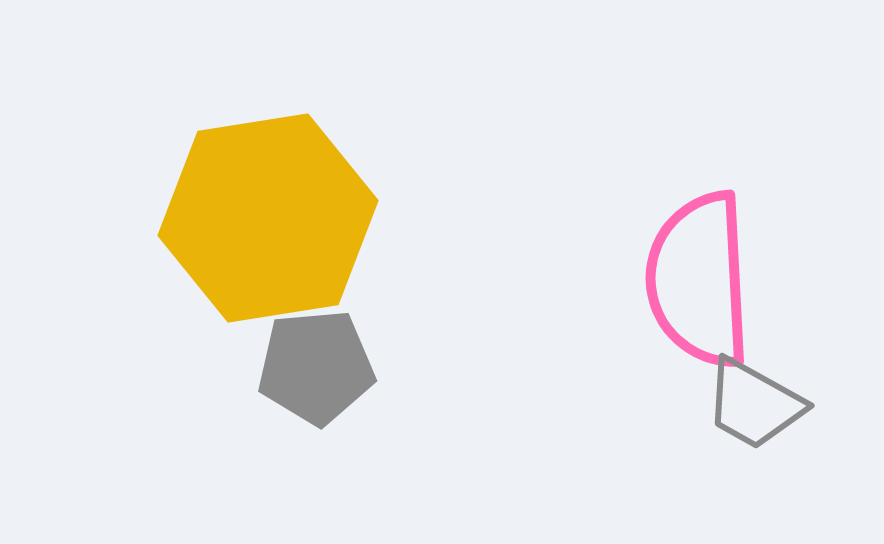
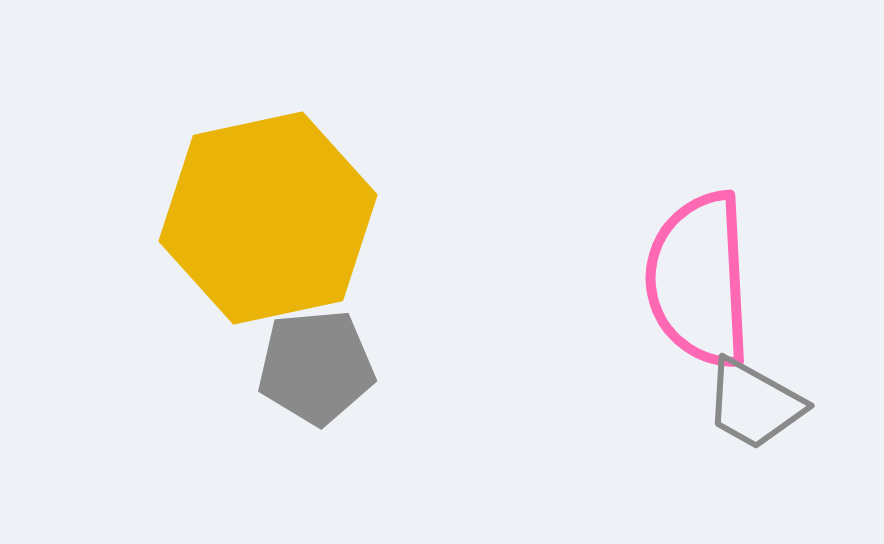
yellow hexagon: rotated 3 degrees counterclockwise
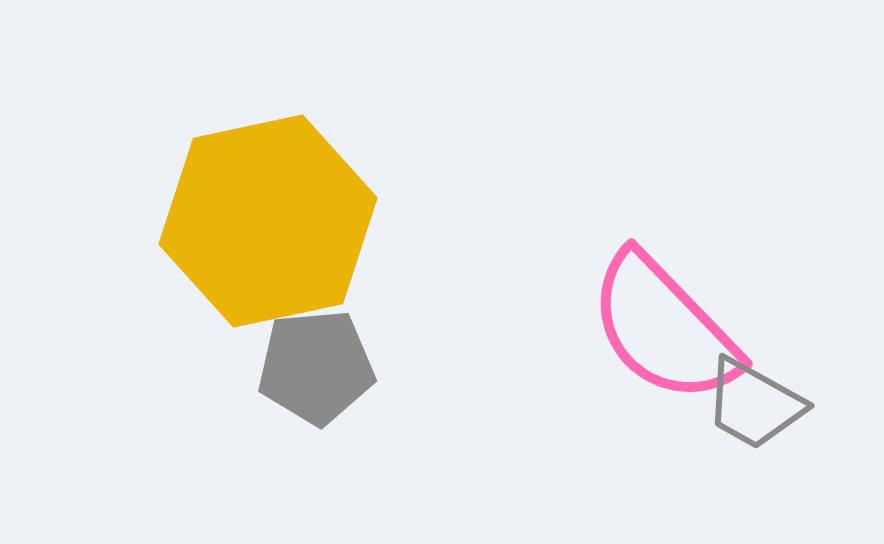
yellow hexagon: moved 3 px down
pink semicircle: moved 35 px left, 48 px down; rotated 41 degrees counterclockwise
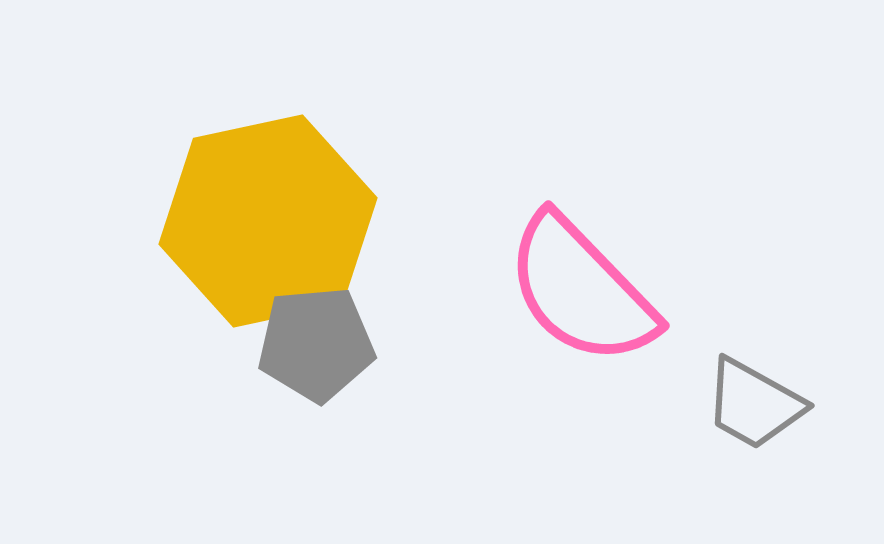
pink semicircle: moved 83 px left, 38 px up
gray pentagon: moved 23 px up
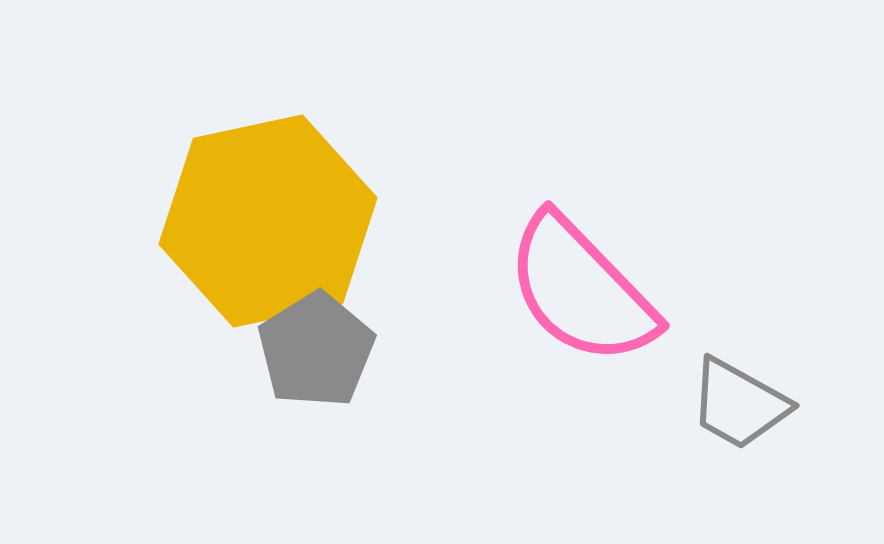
gray pentagon: moved 6 px down; rotated 27 degrees counterclockwise
gray trapezoid: moved 15 px left
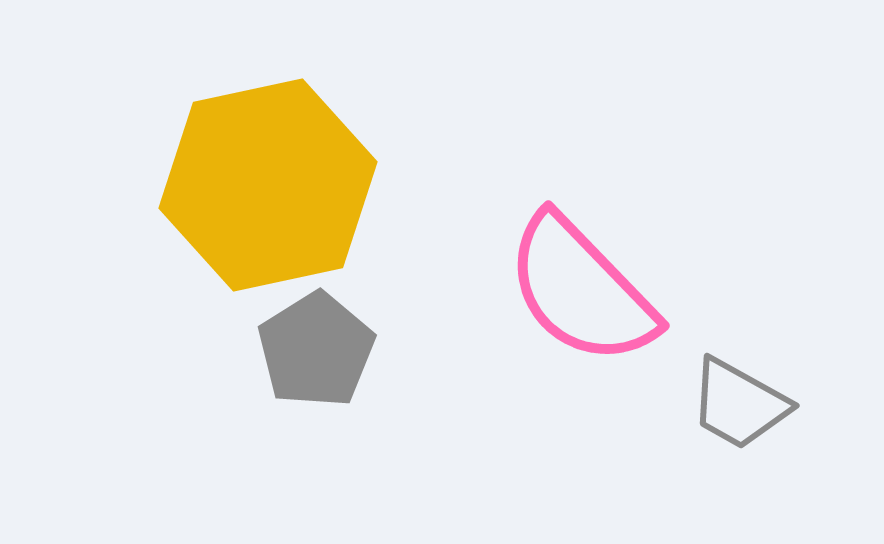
yellow hexagon: moved 36 px up
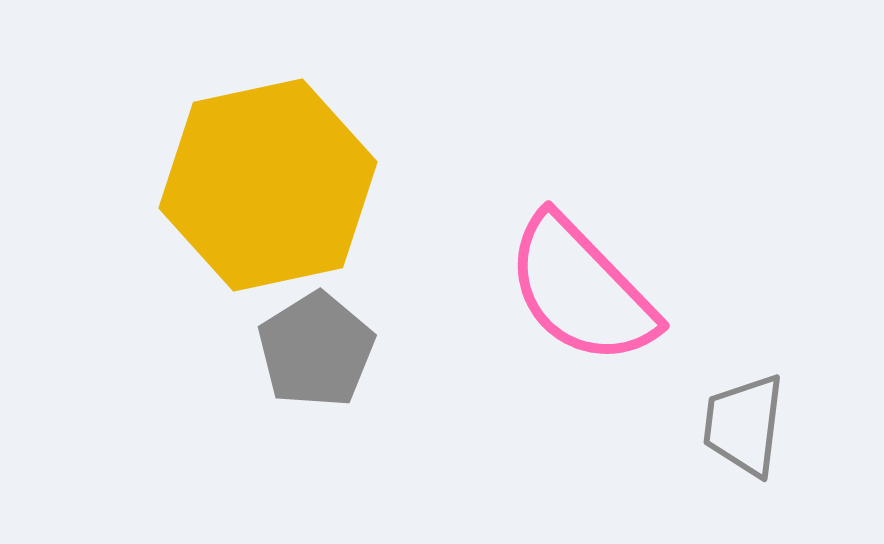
gray trapezoid: moved 5 px right, 21 px down; rotated 68 degrees clockwise
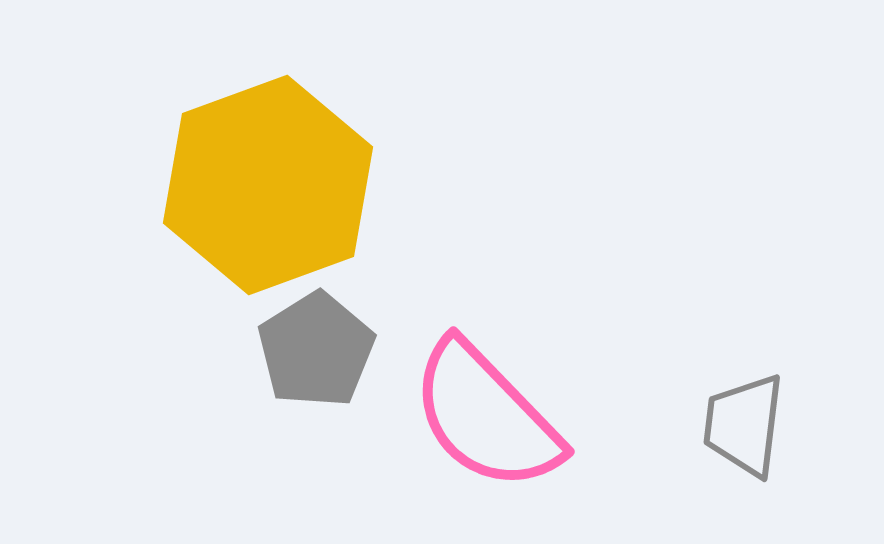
yellow hexagon: rotated 8 degrees counterclockwise
pink semicircle: moved 95 px left, 126 px down
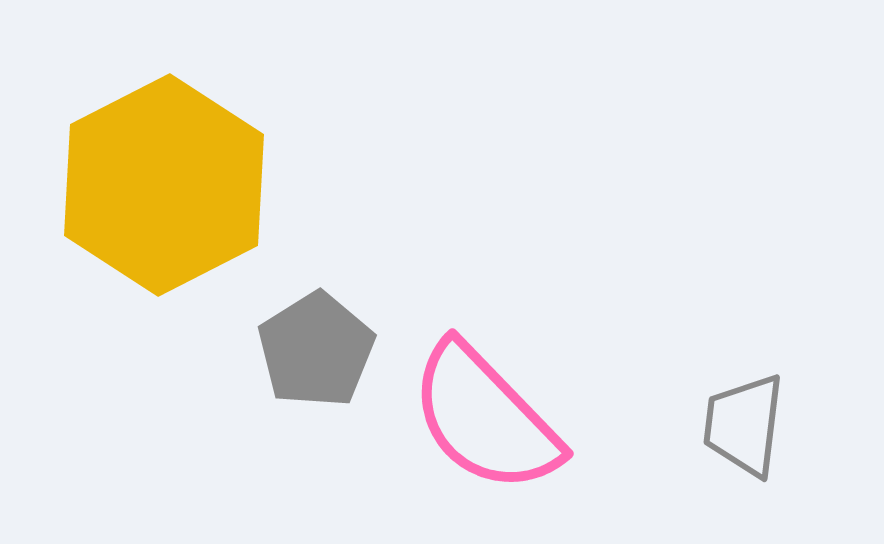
yellow hexagon: moved 104 px left; rotated 7 degrees counterclockwise
pink semicircle: moved 1 px left, 2 px down
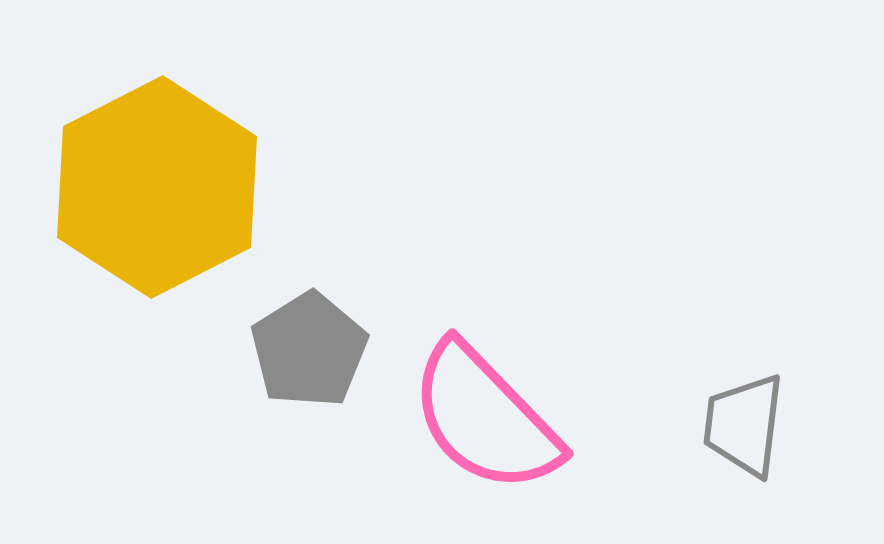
yellow hexagon: moved 7 px left, 2 px down
gray pentagon: moved 7 px left
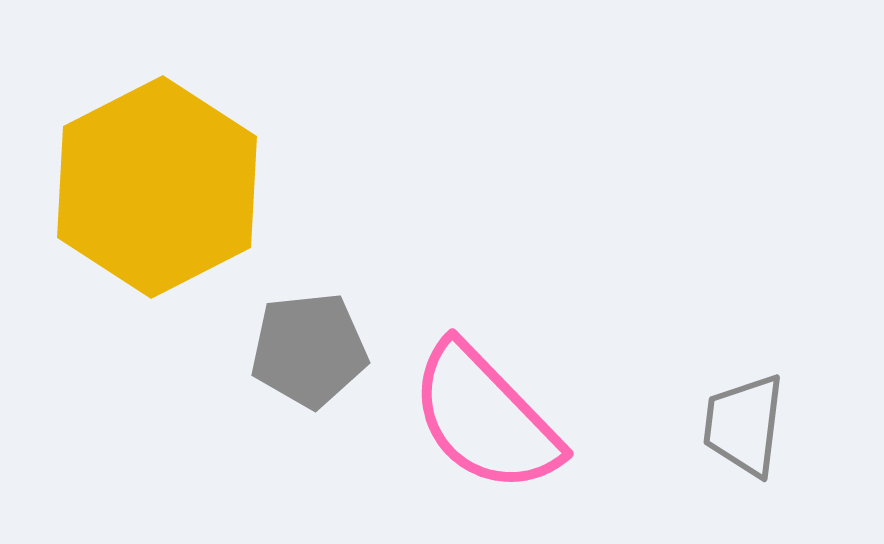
gray pentagon: rotated 26 degrees clockwise
